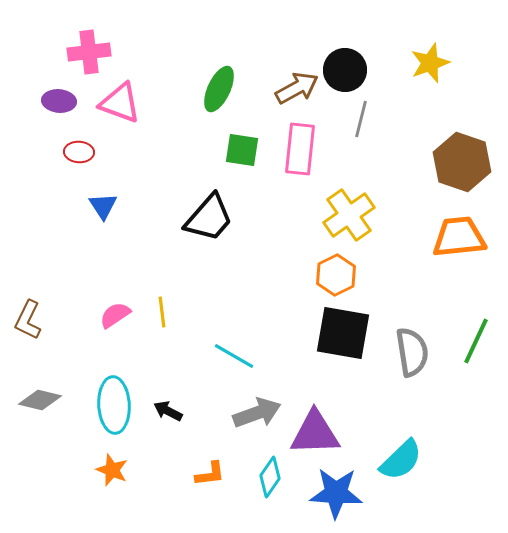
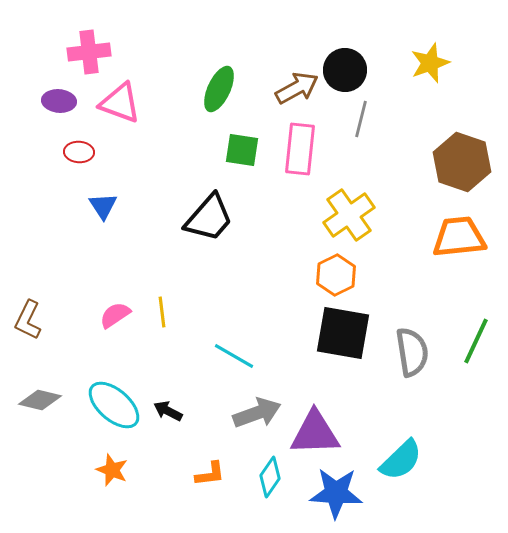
cyan ellipse: rotated 46 degrees counterclockwise
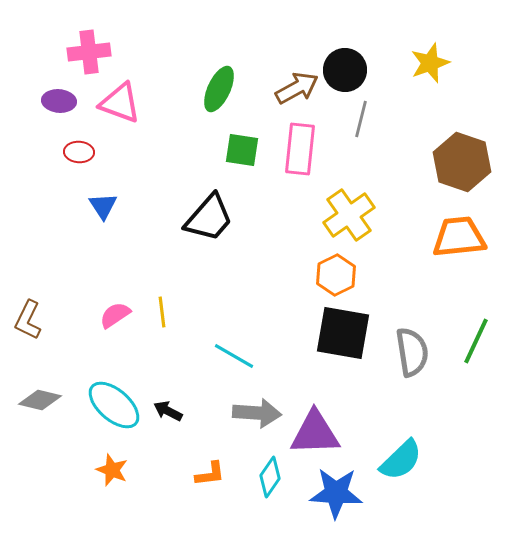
gray arrow: rotated 24 degrees clockwise
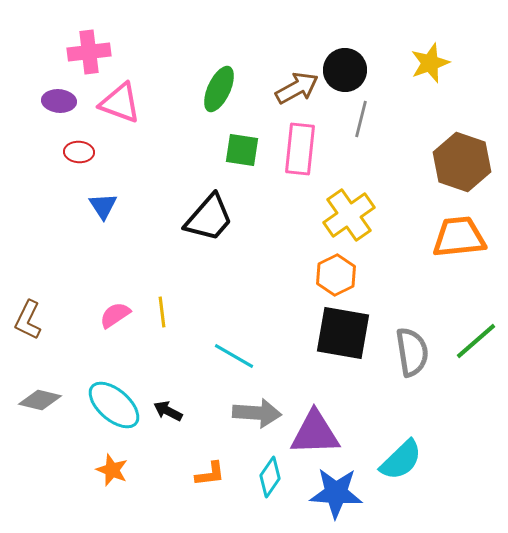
green line: rotated 24 degrees clockwise
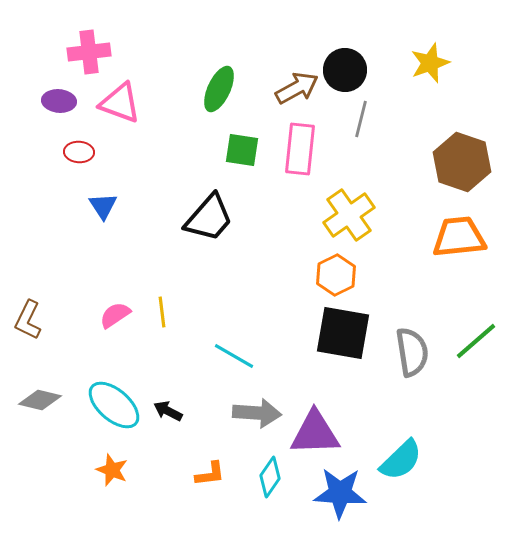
blue star: moved 4 px right
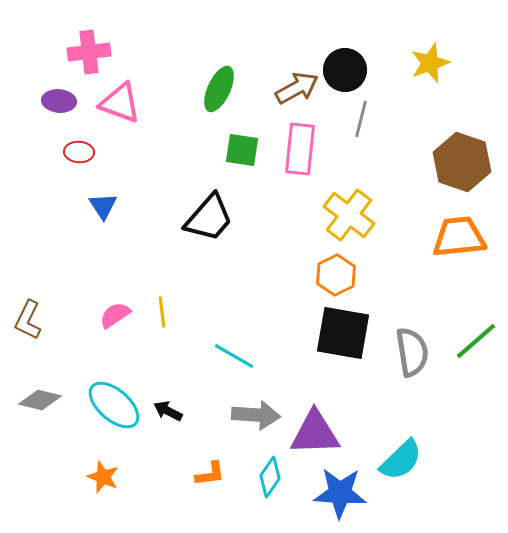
yellow cross: rotated 18 degrees counterclockwise
gray arrow: moved 1 px left, 2 px down
orange star: moved 9 px left, 7 px down
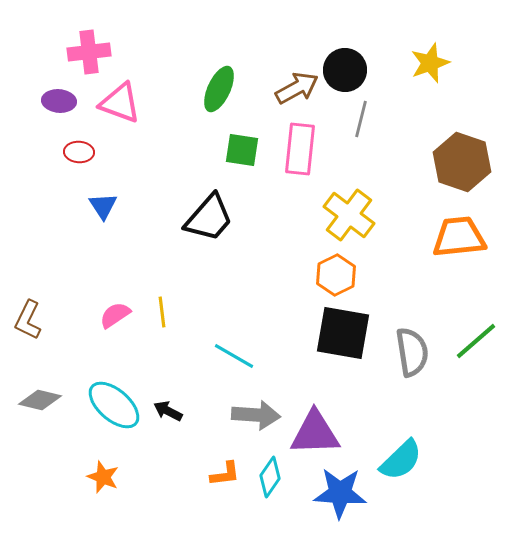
orange L-shape: moved 15 px right
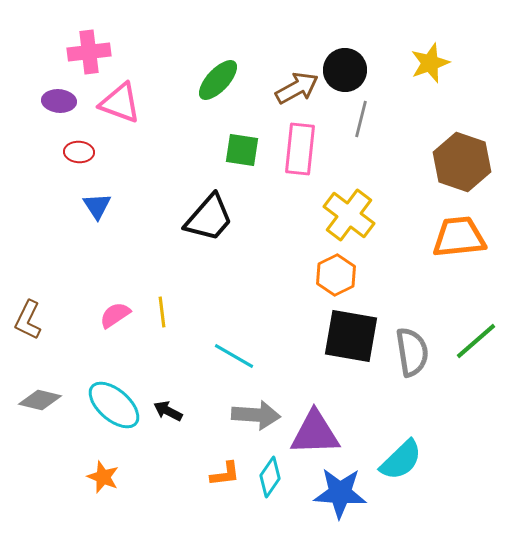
green ellipse: moved 1 px left, 9 px up; rotated 18 degrees clockwise
blue triangle: moved 6 px left
black square: moved 8 px right, 3 px down
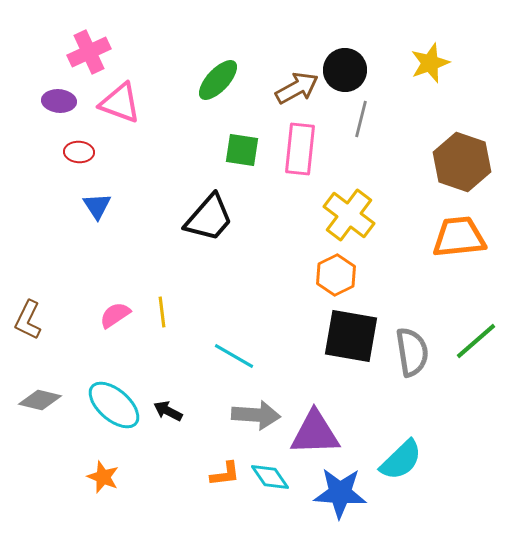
pink cross: rotated 18 degrees counterclockwise
cyan diamond: rotated 69 degrees counterclockwise
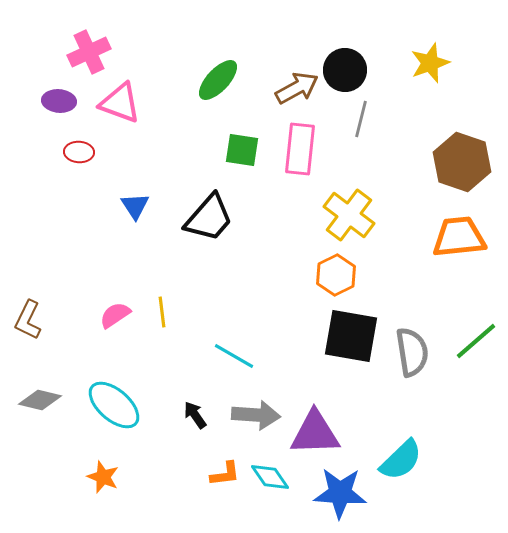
blue triangle: moved 38 px right
black arrow: moved 27 px right, 4 px down; rotated 28 degrees clockwise
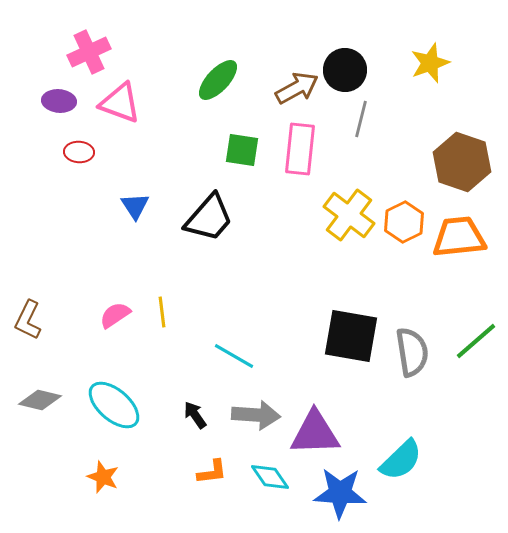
orange hexagon: moved 68 px right, 53 px up
orange L-shape: moved 13 px left, 2 px up
